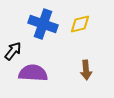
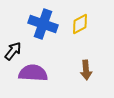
yellow diamond: rotated 15 degrees counterclockwise
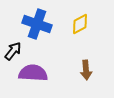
blue cross: moved 6 px left
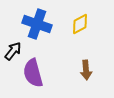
purple semicircle: rotated 108 degrees counterclockwise
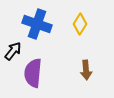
yellow diamond: rotated 30 degrees counterclockwise
purple semicircle: rotated 20 degrees clockwise
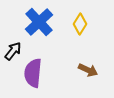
blue cross: moved 2 px right, 2 px up; rotated 28 degrees clockwise
brown arrow: moved 2 px right; rotated 60 degrees counterclockwise
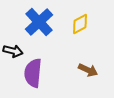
yellow diamond: rotated 30 degrees clockwise
black arrow: rotated 66 degrees clockwise
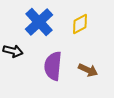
purple semicircle: moved 20 px right, 7 px up
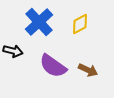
purple semicircle: rotated 60 degrees counterclockwise
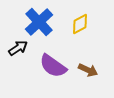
black arrow: moved 5 px right, 3 px up; rotated 48 degrees counterclockwise
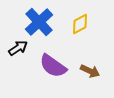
brown arrow: moved 2 px right, 1 px down
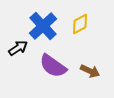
blue cross: moved 4 px right, 4 px down
